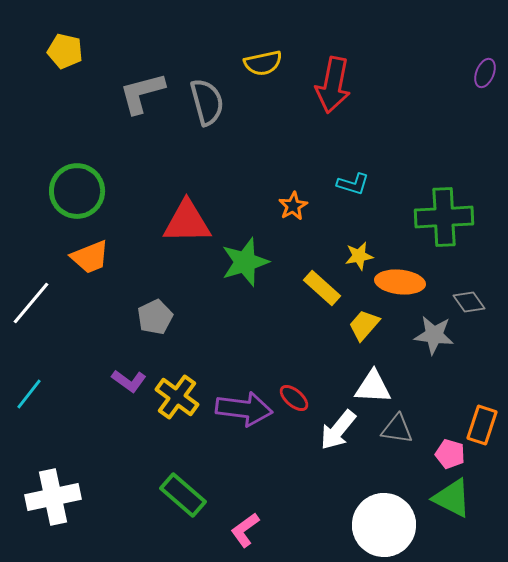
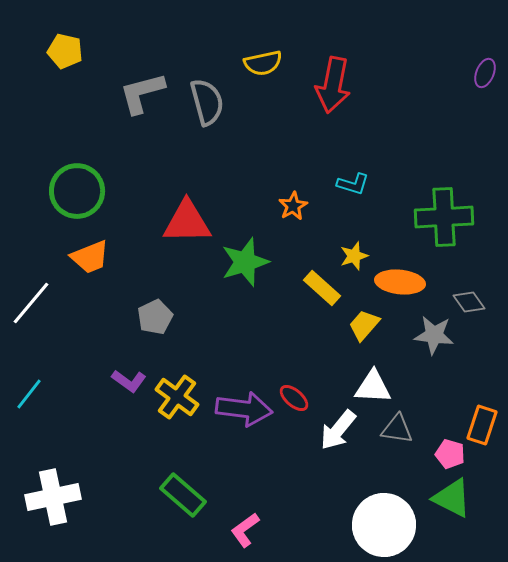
yellow star: moved 5 px left; rotated 8 degrees counterclockwise
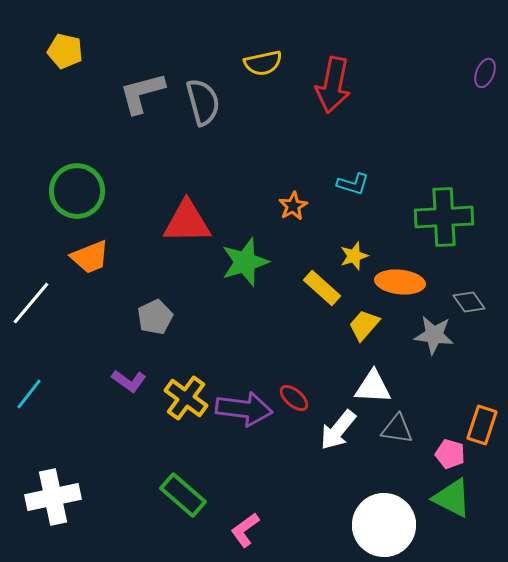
gray semicircle: moved 4 px left
yellow cross: moved 9 px right, 1 px down
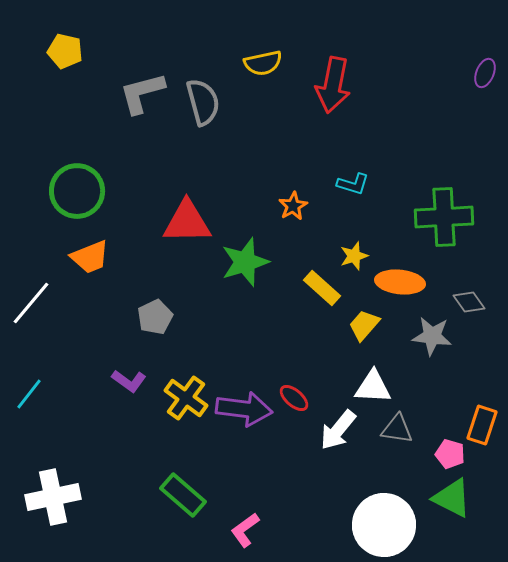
gray star: moved 2 px left, 1 px down
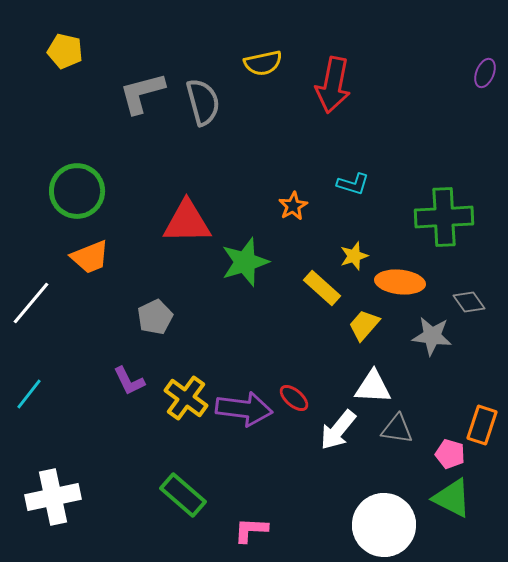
purple L-shape: rotated 28 degrees clockwise
pink L-shape: moved 6 px right; rotated 39 degrees clockwise
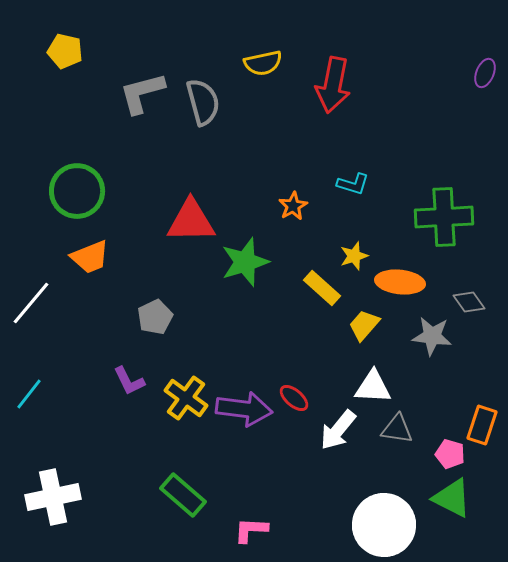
red triangle: moved 4 px right, 1 px up
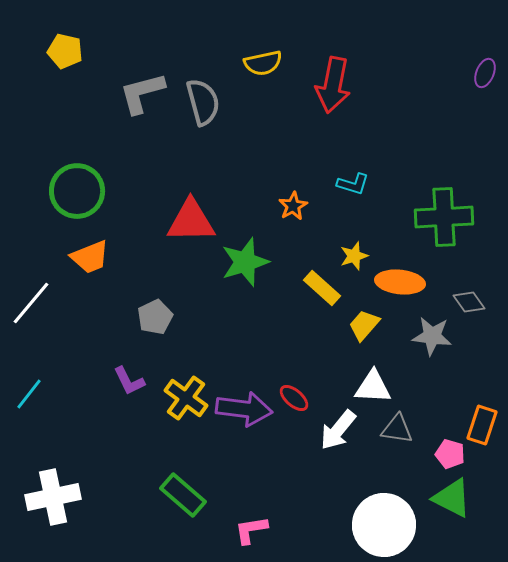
pink L-shape: rotated 12 degrees counterclockwise
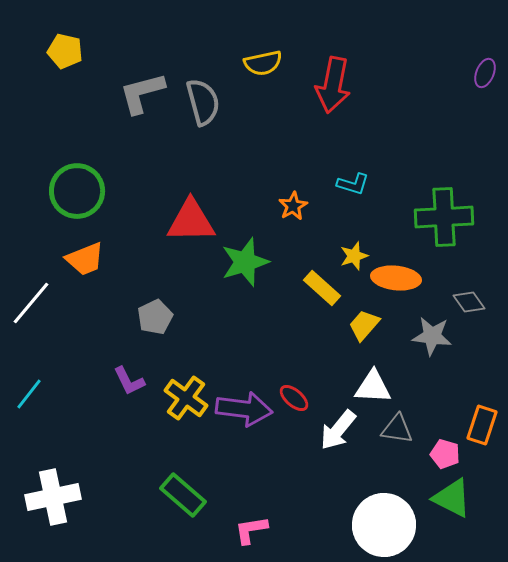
orange trapezoid: moved 5 px left, 2 px down
orange ellipse: moved 4 px left, 4 px up
pink pentagon: moved 5 px left
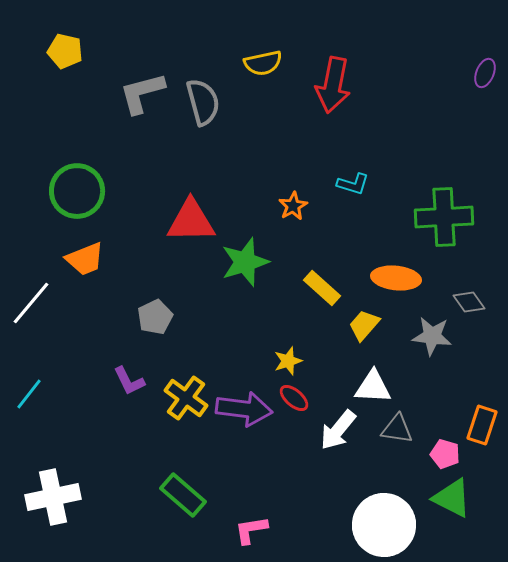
yellow star: moved 66 px left, 105 px down
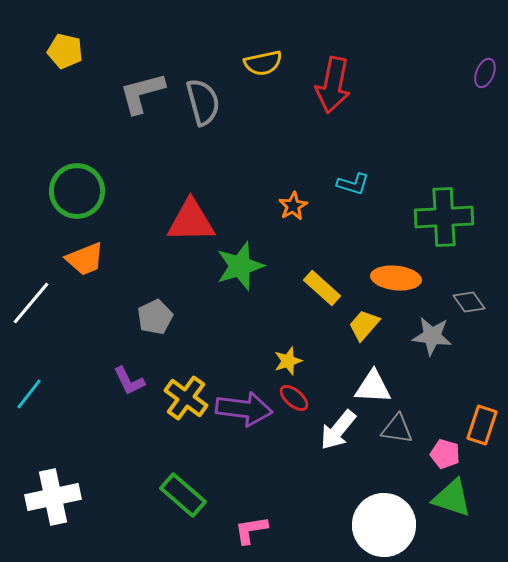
green star: moved 5 px left, 4 px down
green triangle: rotated 9 degrees counterclockwise
